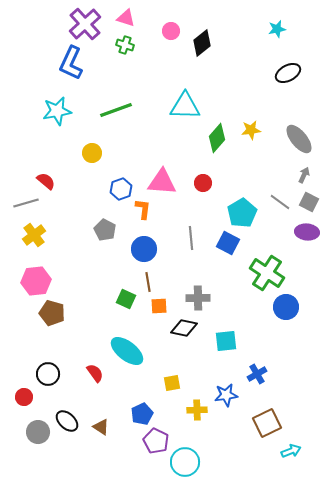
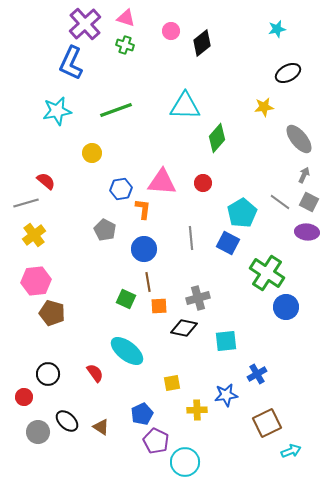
yellow star at (251, 130): moved 13 px right, 23 px up
blue hexagon at (121, 189): rotated 10 degrees clockwise
gray cross at (198, 298): rotated 15 degrees counterclockwise
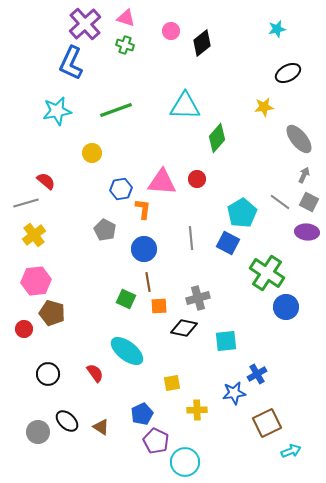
red circle at (203, 183): moved 6 px left, 4 px up
blue star at (226, 395): moved 8 px right, 2 px up
red circle at (24, 397): moved 68 px up
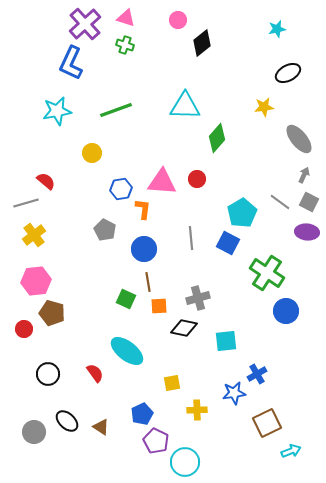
pink circle at (171, 31): moved 7 px right, 11 px up
blue circle at (286, 307): moved 4 px down
gray circle at (38, 432): moved 4 px left
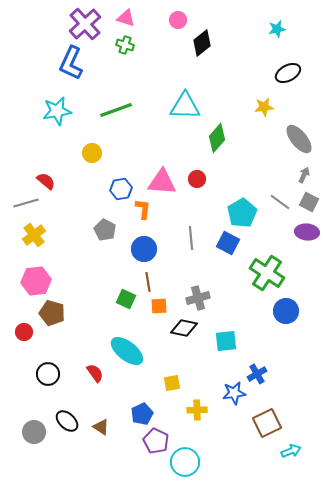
red circle at (24, 329): moved 3 px down
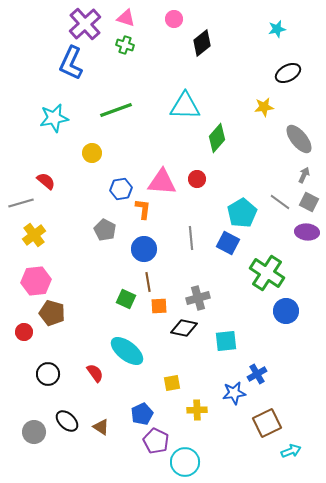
pink circle at (178, 20): moved 4 px left, 1 px up
cyan star at (57, 111): moved 3 px left, 7 px down
gray line at (26, 203): moved 5 px left
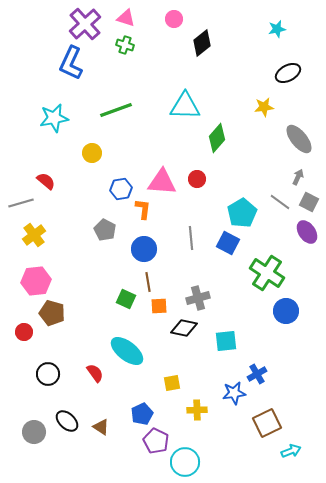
gray arrow at (304, 175): moved 6 px left, 2 px down
purple ellipse at (307, 232): rotated 50 degrees clockwise
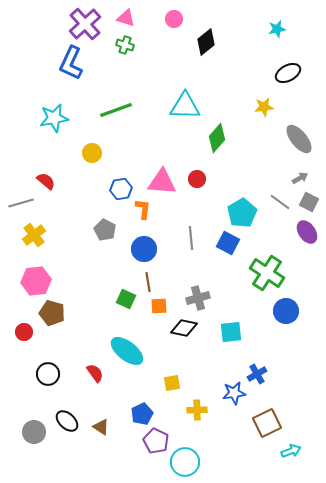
black diamond at (202, 43): moved 4 px right, 1 px up
gray arrow at (298, 177): moved 2 px right, 1 px down; rotated 35 degrees clockwise
cyan square at (226, 341): moved 5 px right, 9 px up
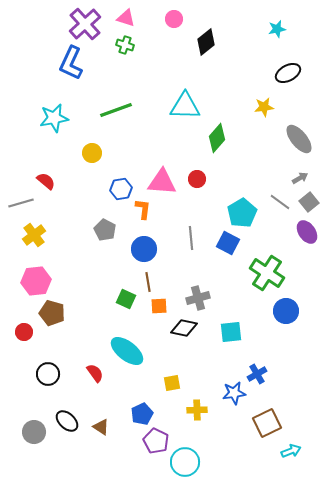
gray square at (309, 202): rotated 24 degrees clockwise
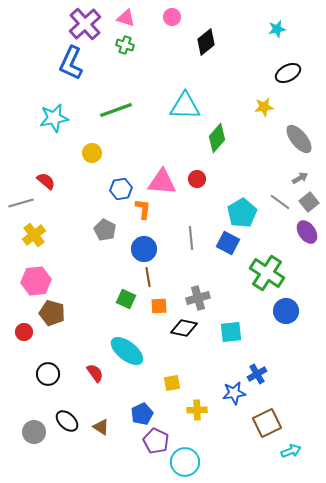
pink circle at (174, 19): moved 2 px left, 2 px up
brown line at (148, 282): moved 5 px up
